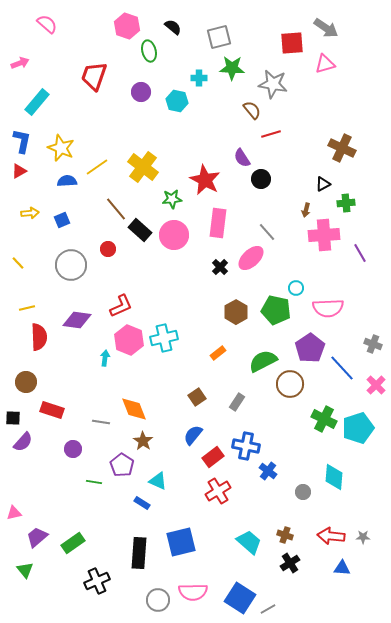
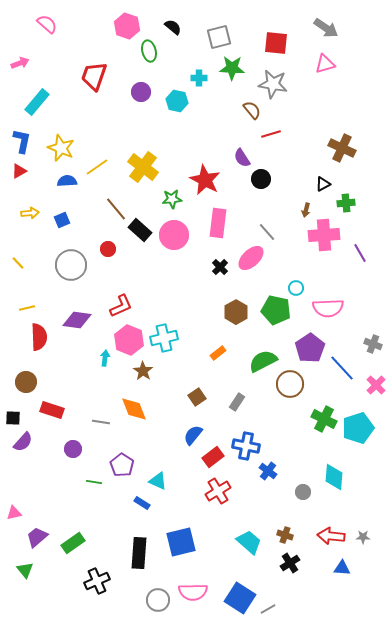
red square at (292, 43): moved 16 px left; rotated 10 degrees clockwise
brown star at (143, 441): moved 70 px up
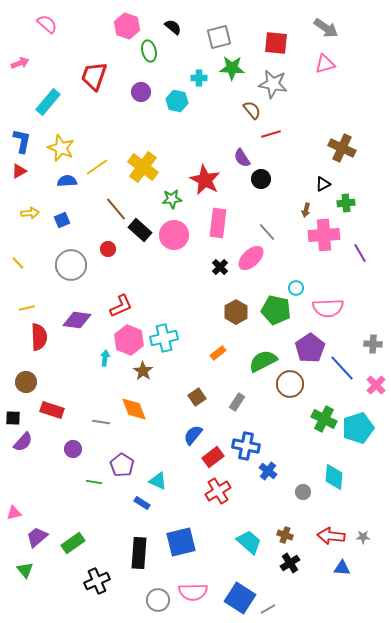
cyan rectangle at (37, 102): moved 11 px right
gray cross at (373, 344): rotated 18 degrees counterclockwise
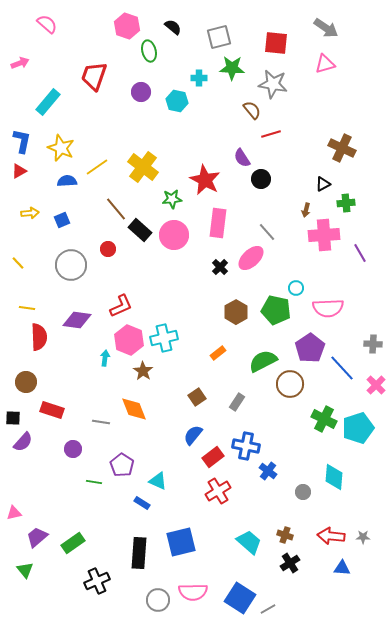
yellow line at (27, 308): rotated 21 degrees clockwise
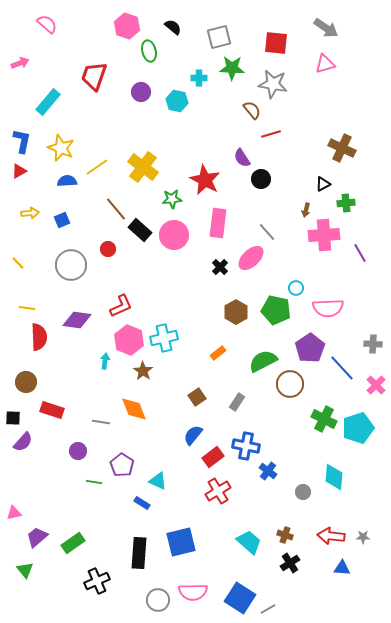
cyan arrow at (105, 358): moved 3 px down
purple circle at (73, 449): moved 5 px right, 2 px down
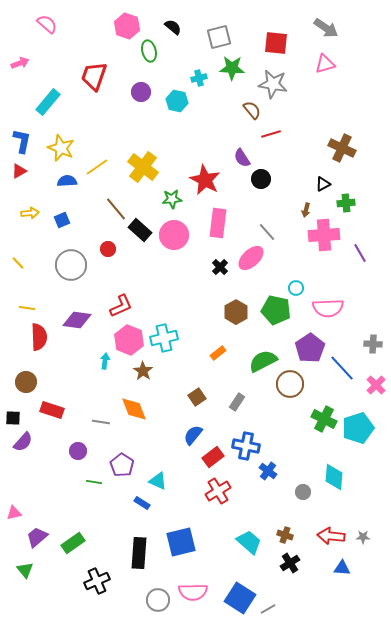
cyan cross at (199, 78): rotated 14 degrees counterclockwise
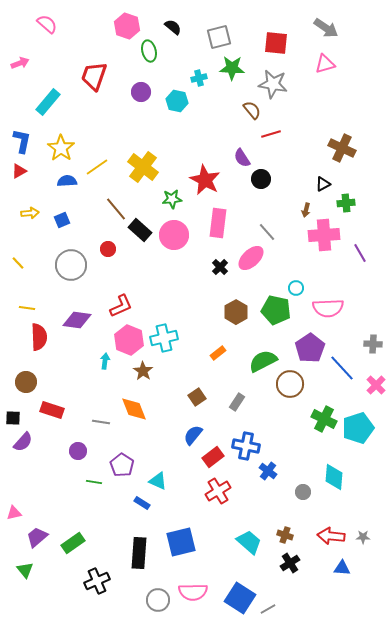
yellow star at (61, 148): rotated 12 degrees clockwise
